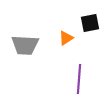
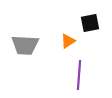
orange triangle: moved 2 px right, 3 px down
purple line: moved 4 px up
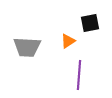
gray trapezoid: moved 2 px right, 2 px down
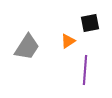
gray trapezoid: rotated 60 degrees counterclockwise
purple line: moved 6 px right, 5 px up
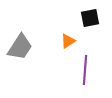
black square: moved 5 px up
gray trapezoid: moved 7 px left
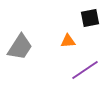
orange triangle: rotated 28 degrees clockwise
purple line: rotated 52 degrees clockwise
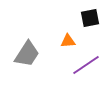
gray trapezoid: moved 7 px right, 7 px down
purple line: moved 1 px right, 5 px up
